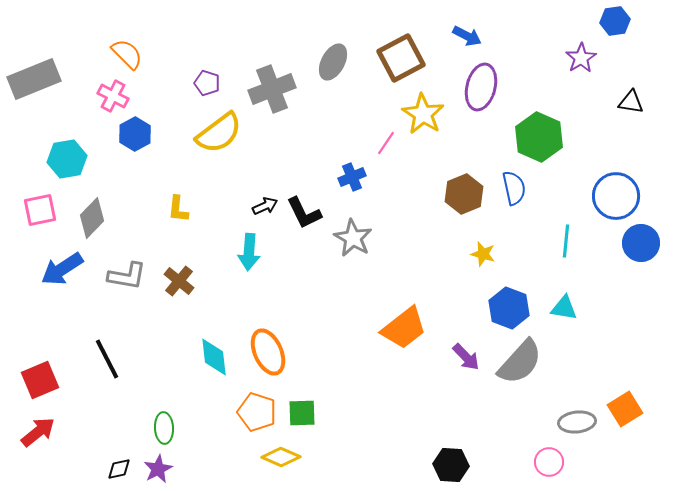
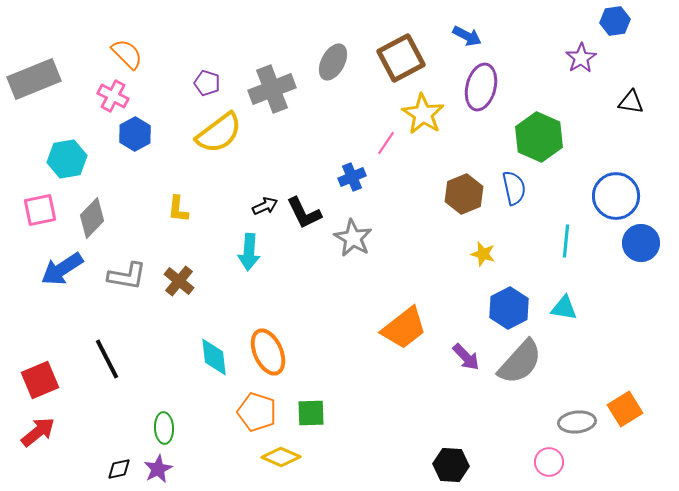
blue hexagon at (509, 308): rotated 12 degrees clockwise
green square at (302, 413): moved 9 px right
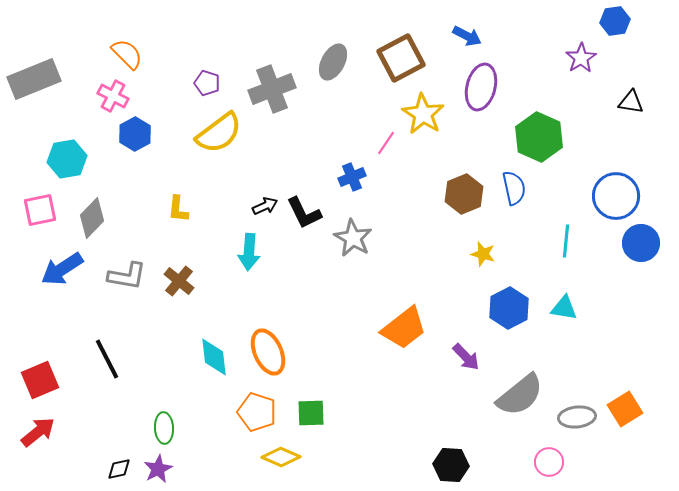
gray semicircle at (520, 362): moved 33 px down; rotated 9 degrees clockwise
gray ellipse at (577, 422): moved 5 px up
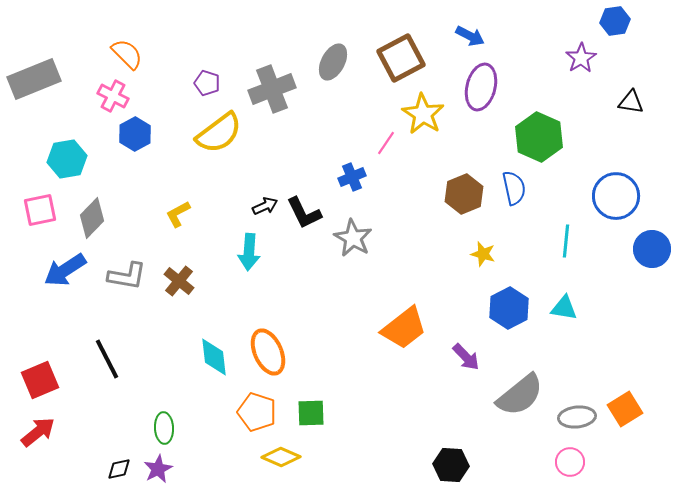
blue arrow at (467, 36): moved 3 px right
yellow L-shape at (178, 209): moved 5 px down; rotated 56 degrees clockwise
blue circle at (641, 243): moved 11 px right, 6 px down
blue arrow at (62, 269): moved 3 px right, 1 px down
pink circle at (549, 462): moved 21 px right
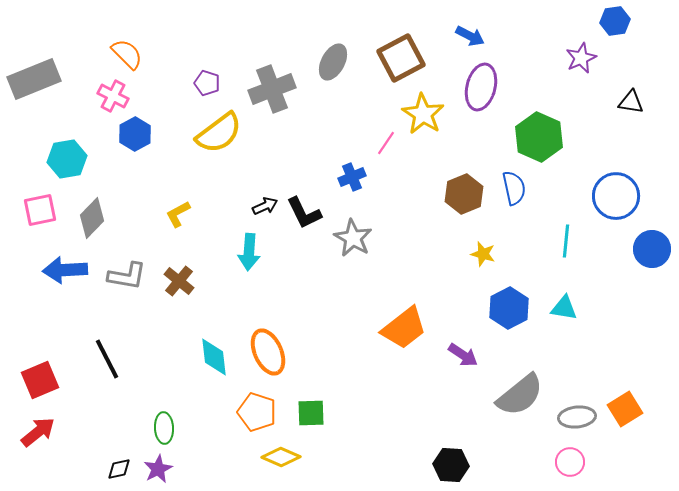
purple star at (581, 58): rotated 8 degrees clockwise
blue arrow at (65, 270): rotated 30 degrees clockwise
purple arrow at (466, 357): moved 3 px left, 2 px up; rotated 12 degrees counterclockwise
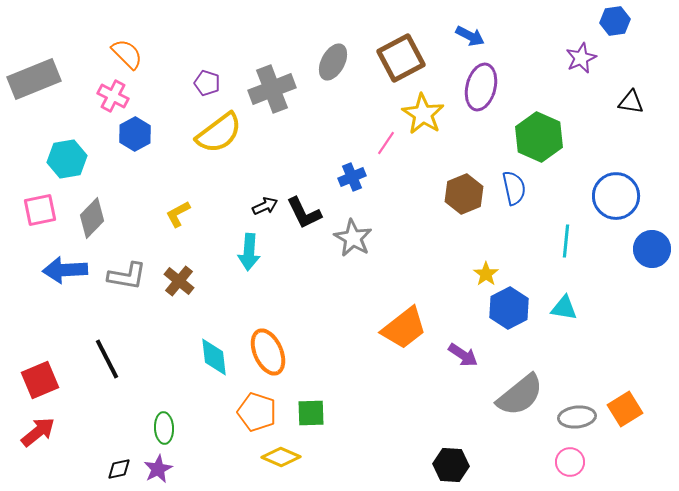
yellow star at (483, 254): moved 3 px right, 20 px down; rotated 20 degrees clockwise
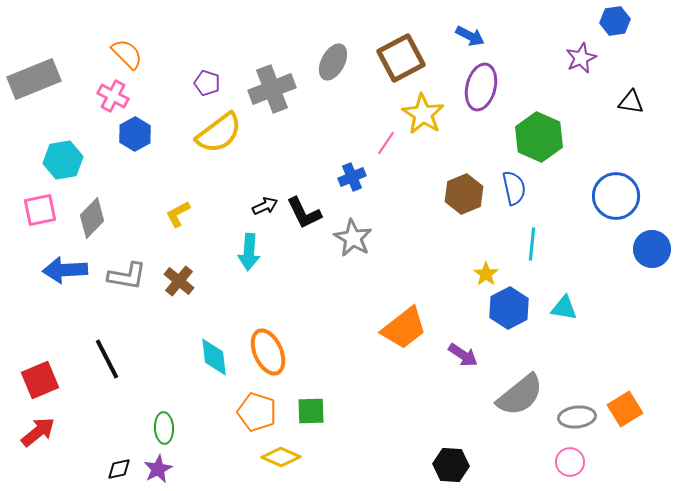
cyan hexagon at (67, 159): moved 4 px left, 1 px down
cyan line at (566, 241): moved 34 px left, 3 px down
green square at (311, 413): moved 2 px up
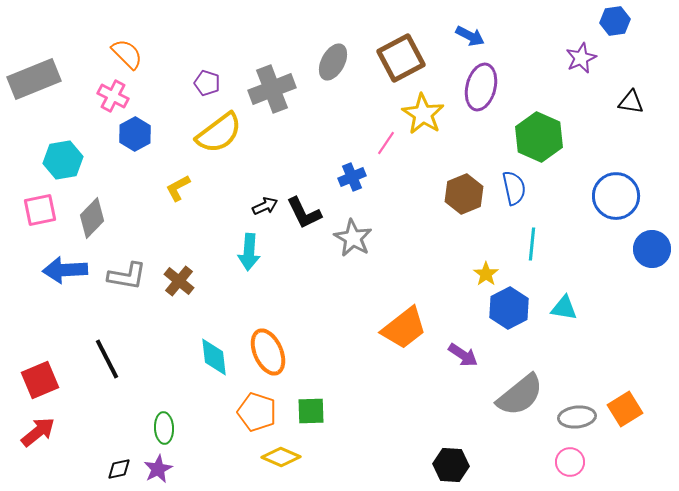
yellow L-shape at (178, 214): moved 26 px up
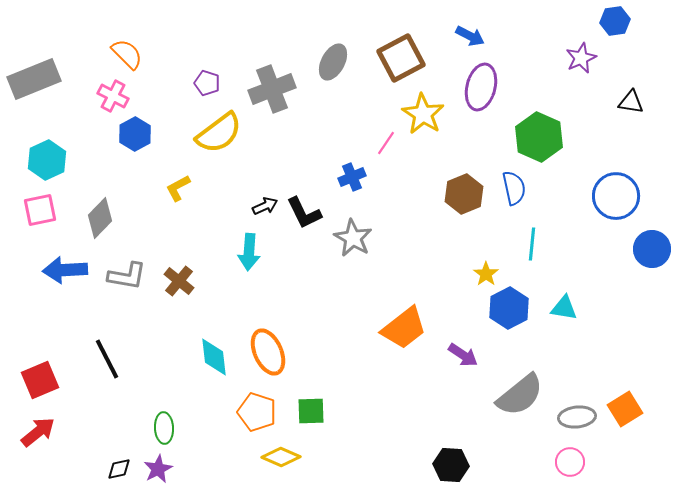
cyan hexagon at (63, 160): moved 16 px left; rotated 15 degrees counterclockwise
gray diamond at (92, 218): moved 8 px right
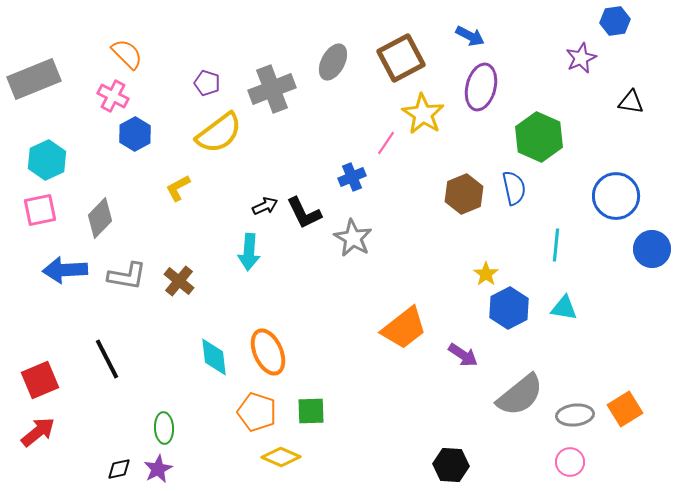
cyan line at (532, 244): moved 24 px right, 1 px down
gray ellipse at (577, 417): moved 2 px left, 2 px up
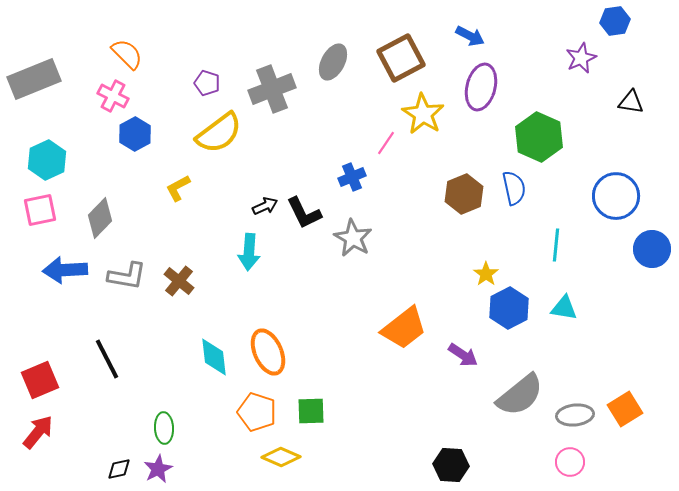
red arrow at (38, 432): rotated 12 degrees counterclockwise
